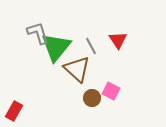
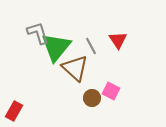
brown triangle: moved 2 px left, 1 px up
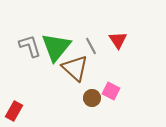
gray L-shape: moved 8 px left, 13 px down
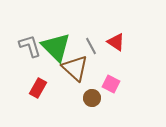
red triangle: moved 2 px left, 2 px down; rotated 24 degrees counterclockwise
green triangle: rotated 24 degrees counterclockwise
pink square: moved 7 px up
red rectangle: moved 24 px right, 23 px up
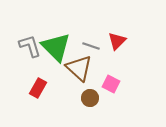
red triangle: moved 1 px right, 1 px up; rotated 42 degrees clockwise
gray line: rotated 42 degrees counterclockwise
brown triangle: moved 4 px right
brown circle: moved 2 px left
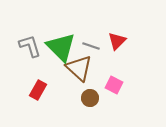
green triangle: moved 5 px right
pink square: moved 3 px right, 1 px down
red rectangle: moved 2 px down
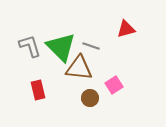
red triangle: moved 9 px right, 12 px up; rotated 30 degrees clockwise
brown triangle: rotated 36 degrees counterclockwise
pink square: rotated 30 degrees clockwise
red rectangle: rotated 42 degrees counterclockwise
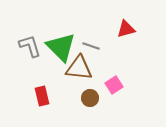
red rectangle: moved 4 px right, 6 px down
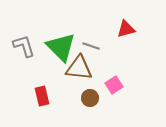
gray L-shape: moved 6 px left
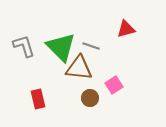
red rectangle: moved 4 px left, 3 px down
